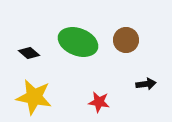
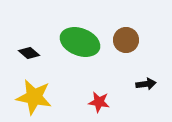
green ellipse: moved 2 px right
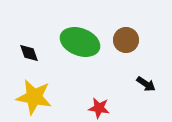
black diamond: rotated 30 degrees clockwise
black arrow: rotated 42 degrees clockwise
red star: moved 6 px down
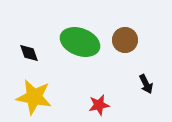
brown circle: moved 1 px left
black arrow: rotated 30 degrees clockwise
red star: moved 3 px up; rotated 20 degrees counterclockwise
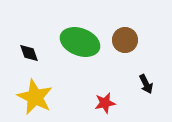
yellow star: moved 1 px right; rotated 15 degrees clockwise
red star: moved 6 px right, 2 px up
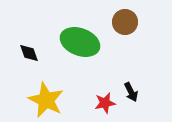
brown circle: moved 18 px up
black arrow: moved 15 px left, 8 px down
yellow star: moved 11 px right, 3 px down
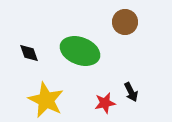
green ellipse: moved 9 px down
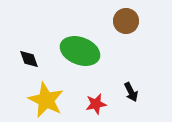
brown circle: moved 1 px right, 1 px up
black diamond: moved 6 px down
red star: moved 9 px left, 1 px down
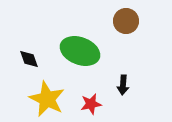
black arrow: moved 8 px left, 7 px up; rotated 30 degrees clockwise
yellow star: moved 1 px right, 1 px up
red star: moved 5 px left
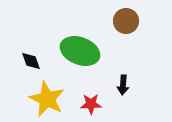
black diamond: moved 2 px right, 2 px down
red star: rotated 10 degrees clockwise
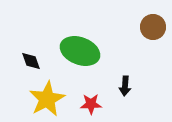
brown circle: moved 27 px right, 6 px down
black arrow: moved 2 px right, 1 px down
yellow star: rotated 18 degrees clockwise
